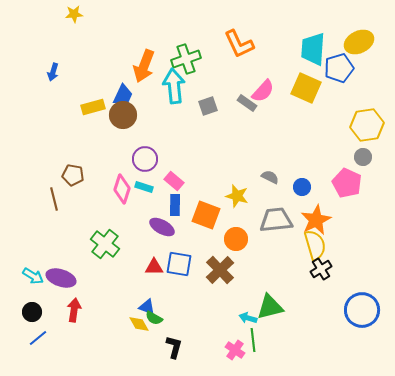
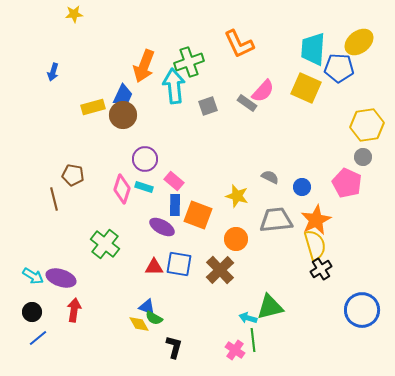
yellow ellipse at (359, 42): rotated 12 degrees counterclockwise
green cross at (186, 59): moved 3 px right, 3 px down
blue pentagon at (339, 68): rotated 20 degrees clockwise
orange square at (206, 215): moved 8 px left
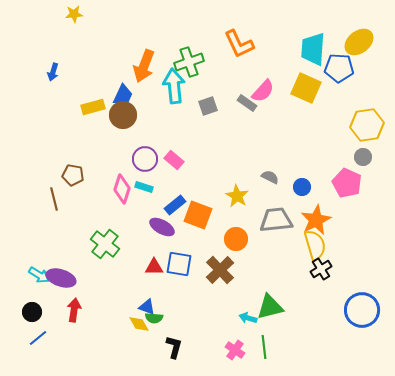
pink rectangle at (174, 181): moved 21 px up
yellow star at (237, 196): rotated 15 degrees clockwise
blue rectangle at (175, 205): rotated 50 degrees clockwise
cyan arrow at (33, 276): moved 6 px right, 1 px up
green semicircle at (154, 318): rotated 24 degrees counterclockwise
green line at (253, 340): moved 11 px right, 7 px down
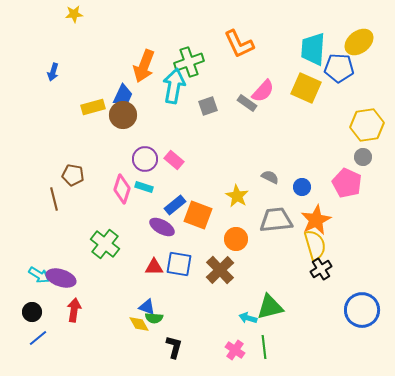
cyan arrow at (174, 86): rotated 16 degrees clockwise
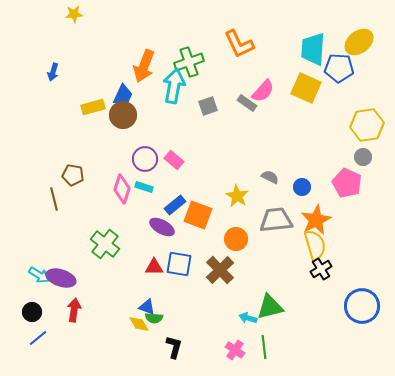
blue circle at (362, 310): moved 4 px up
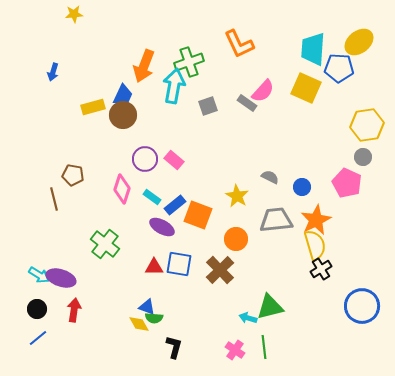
cyan rectangle at (144, 187): moved 8 px right, 10 px down; rotated 18 degrees clockwise
black circle at (32, 312): moved 5 px right, 3 px up
